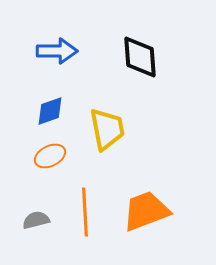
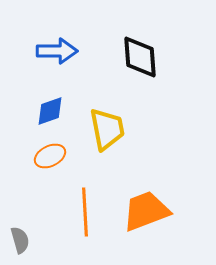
gray semicircle: moved 16 px left, 20 px down; rotated 88 degrees clockwise
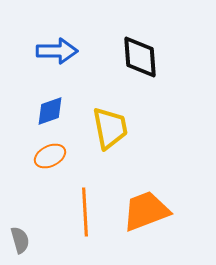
yellow trapezoid: moved 3 px right, 1 px up
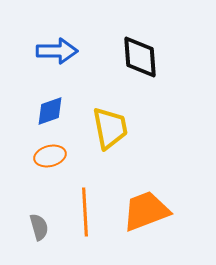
orange ellipse: rotated 12 degrees clockwise
gray semicircle: moved 19 px right, 13 px up
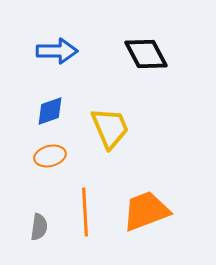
black diamond: moved 6 px right, 3 px up; rotated 24 degrees counterclockwise
yellow trapezoid: rotated 12 degrees counterclockwise
gray semicircle: rotated 24 degrees clockwise
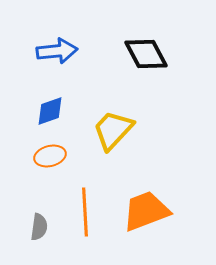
blue arrow: rotated 6 degrees counterclockwise
yellow trapezoid: moved 3 px right, 2 px down; rotated 114 degrees counterclockwise
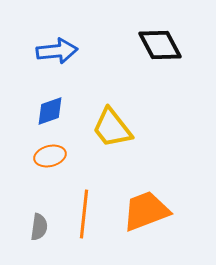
black diamond: moved 14 px right, 9 px up
yellow trapezoid: moved 1 px left, 2 px up; rotated 81 degrees counterclockwise
orange line: moved 1 px left, 2 px down; rotated 9 degrees clockwise
